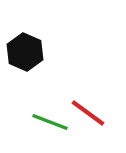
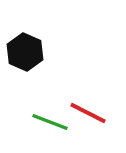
red line: rotated 9 degrees counterclockwise
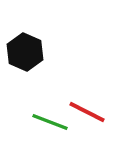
red line: moved 1 px left, 1 px up
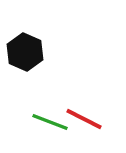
red line: moved 3 px left, 7 px down
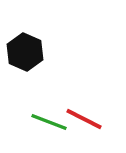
green line: moved 1 px left
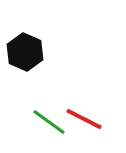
green line: rotated 15 degrees clockwise
